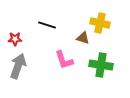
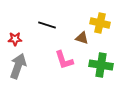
brown triangle: moved 1 px left
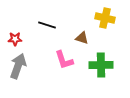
yellow cross: moved 5 px right, 5 px up
green cross: rotated 10 degrees counterclockwise
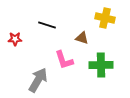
gray arrow: moved 20 px right, 14 px down; rotated 10 degrees clockwise
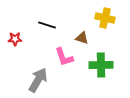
pink L-shape: moved 3 px up
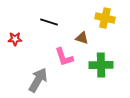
black line: moved 2 px right, 3 px up
